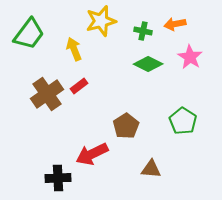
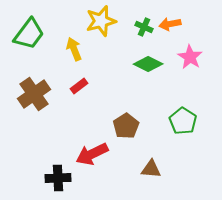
orange arrow: moved 5 px left
green cross: moved 1 px right, 4 px up; rotated 12 degrees clockwise
brown cross: moved 13 px left
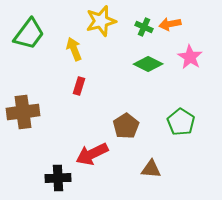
red rectangle: rotated 36 degrees counterclockwise
brown cross: moved 11 px left, 18 px down; rotated 28 degrees clockwise
green pentagon: moved 2 px left, 1 px down
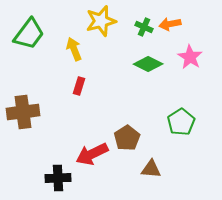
green pentagon: rotated 8 degrees clockwise
brown pentagon: moved 1 px right, 12 px down
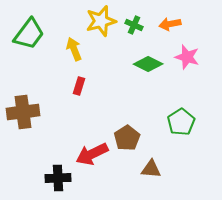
green cross: moved 10 px left, 2 px up
pink star: moved 3 px left; rotated 15 degrees counterclockwise
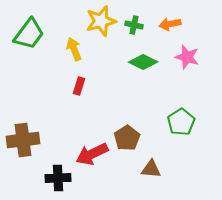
green cross: rotated 12 degrees counterclockwise
green diamond: moved 5 px left, 2 px up
brown cross: moved 28 px down
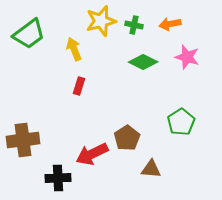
green trapezoid: rotated 16 degrees clockwise
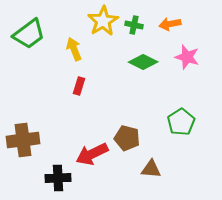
yellow star: moved 2 px right; rotated 16 degrees counterclockwise
brown pentagon: rotated 25 degrees counterclockwise
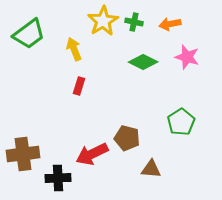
green cross: moved 3 px up
brown cross: moved 14 px down
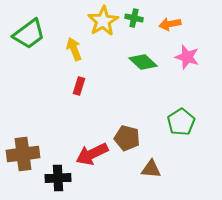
green cross: moved 4 px up
green diamond: rotated 16 degrees clockwise
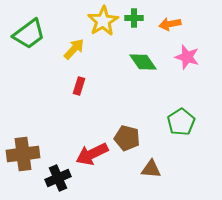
green cross: rotated 12 degrees counterclockwise
yellow arrow: rotated 65 degrees clockwise
green diamond: rotated 12 degrees clockwise
black cross: rotated 20 degrees counterclockwise
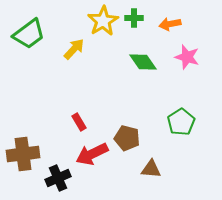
red rectangle: moved 36 px down; rotated 48 degrees counterclockwise
